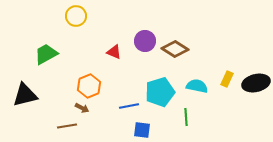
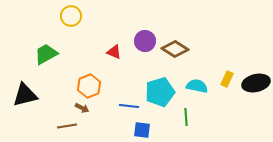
yellow circle: moved 5 px left
blue line: rotated 18 degrees clockwise
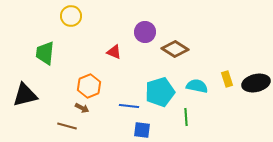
purple circle: moved 9 px up
green trapezoid: moved 1 px left, 1 px up; rotated 55 degrees counterclockwise
yellow rectangle: rotated 42 degrees counterclockwise
brown line: rotated 24 degrees clockwise
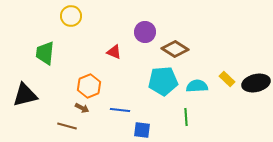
yellow rectangle: rotated 28 degrees counterclockwise
cyan semicircle: rotated 15 degrees counterclockwise
cyan pentagon: moved 3 px right, 11 px up; rotated 12 degrees clockwise
blue line: moved 9 px left, 4 px down
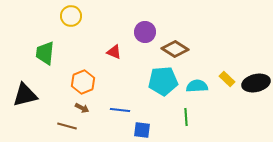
orange hexagon: moved 6 px left, 4 px up
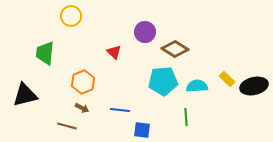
red triangle: rotated 21 degrees clockwise
black ellipse: moved 2 px left, 3 px down
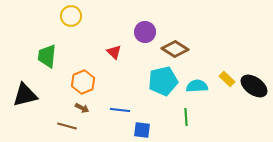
green trapezoid: moved 2 px right, 3 px down
cyan pentagon: rotated 8 degrees counterclockwise
black ellipse: rotated 48 degrees clockwise
